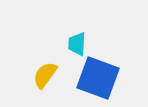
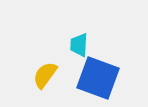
cyan trapezoid: moved 2 px right, 1 px down
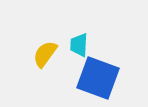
yellow semicircle: moved 21 px up
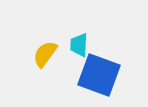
blue square: moved 1 px right, 3 px up
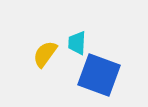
cyan trapezoid: moved 2 px left, 2 px up
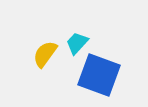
cyan trapezoid: rotated 40 degrees clockwise
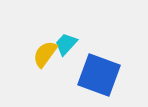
cyan trapezoid: moved 11 px left, 1 px down
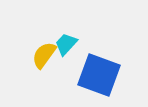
yellow semicircle: moved 1 px left, 1 px down
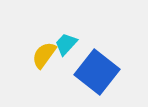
blue square: moved 2 px left, 3 px up; rotated 18 degrees clockwise
